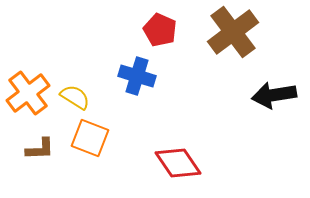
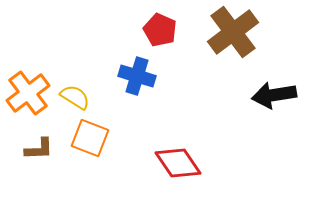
brown L-shape: moved 1 px left
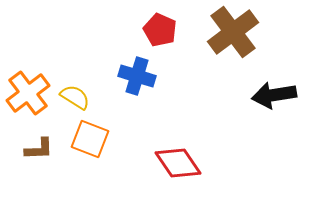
orange square: moved 1 px down
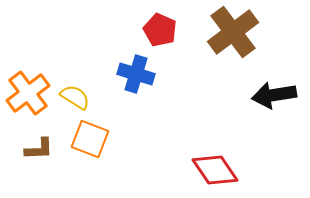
blue cross: moved 1 px left, 2 px up
red diamond: moved 37 px right, 7 px down
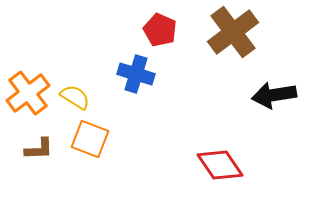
red diamond: moved 5 px right, 5 px up
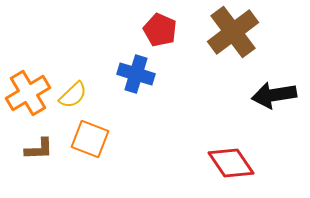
orange cross: rotated 6 degrees clockwise
yellow semicircle: moved 2 px left, 2 px up; rotated 104 degrees clockwise
red diamond: moved 11 px right, 2 px up
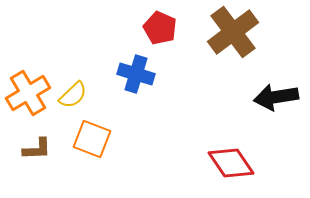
red pentagon: moved 2 px up
black arrow: moved 2 px right, 2 px down
orange square: moved 2 px right
brown L-shape: moved 2 px left
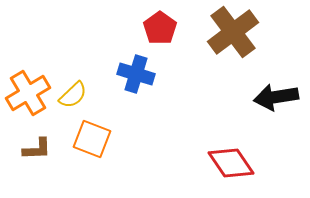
red pentagon: rotated 12 degrees clockwise
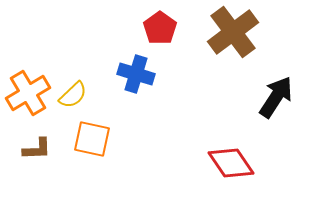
black arrow: rotated 132 degrees clockwise
orange square: rotated 9 degrees counterclockwise
